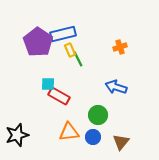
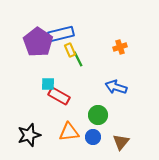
blue rectangle: moved 2 px left
black star: moved 12 px right
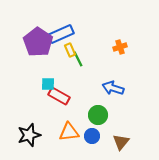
blue rectangle: rotated 10 degrees counterclockwise
blue arrow: moved 3 px left, 1 px down
blue circle: moved 1 px left, 1 px up
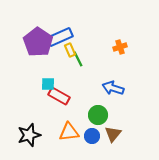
blue rectangle: moved 1 px left, 3 px down
brown triangle: moved 8 px left, 8 px up
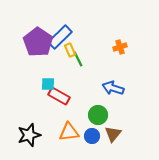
blue rectangle: rotated 20 degrees counterclockwise
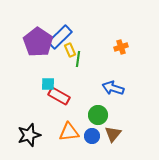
orange cross: moved 1 px right
green line: rotated 35 degrees clockwise
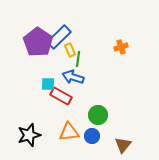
blue rectangle: moved 1 px left
blue arrow: moved 40 px left, 11 px up
red rectangle: moved 2 px right
brown triangle: moved 10 px right, 11 px down
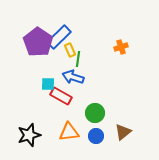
green circle: moved 3 px left, 2 px up
blue circle: moved 4 px right
brown triangle: moved 13 px up; rotated 12 degrees clockwise
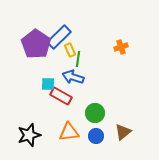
purple pentagon: moved 2 px left, 2 px down
